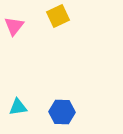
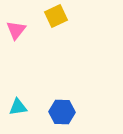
yellow square: moved 2 px left
pink triangle: moved 2 px right, 4 px down
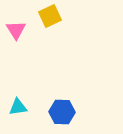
yellow square: moved 6 px left
pink triangle: rotated 10 degrees counterclockwise
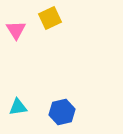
yellow square: moved 2 px down
blue hexagon: rotated 15 degrees counterclockwise
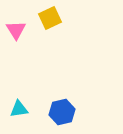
cyan triangle: moved 1 px right, 2 px down
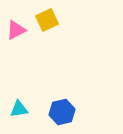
yellow square: moved 3 px left, 2 px down
pink triangle: rotated 35 degrees clockwise
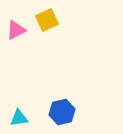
cyan triangle: moved 9 px down
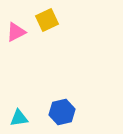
pink triangle: moved 2 px down
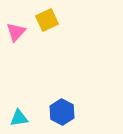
pink triangle: rotated 20 degrees counterclockwise
blue hexagon: rotated 20 degrees counterclockwise
